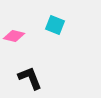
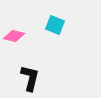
black L-shape: rotated 36 degrees clockwise
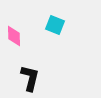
pink diamond: rotated 75 degrees clockwise
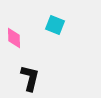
pink diamond: moved 2 px down
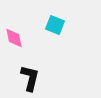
pink diamond: rotated 10 degrees counterclockwise
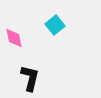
cyan square: rotated 30 degrees clockwise
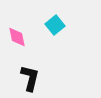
pink diamond: moved 3 px right, 1 px up
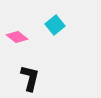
pink diamond: rotated 40 degrees counterclockwise
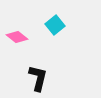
black L-shape: moved 8 px right
